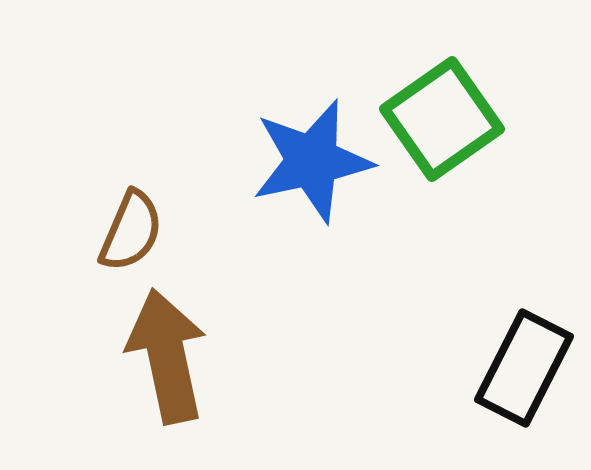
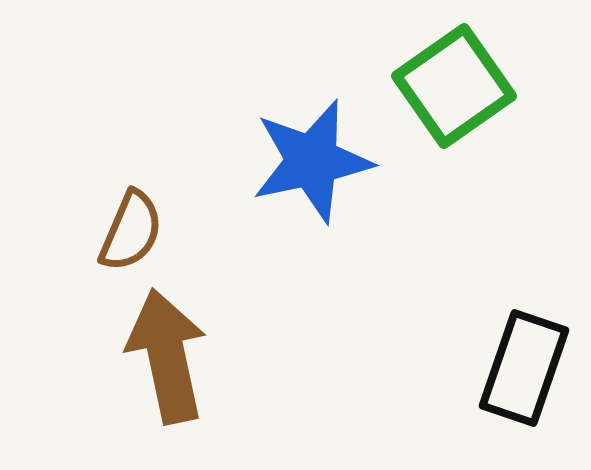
green square: moved 12 px right, 33 px up
black rectangle: rotated 8 degrees counterclockwise
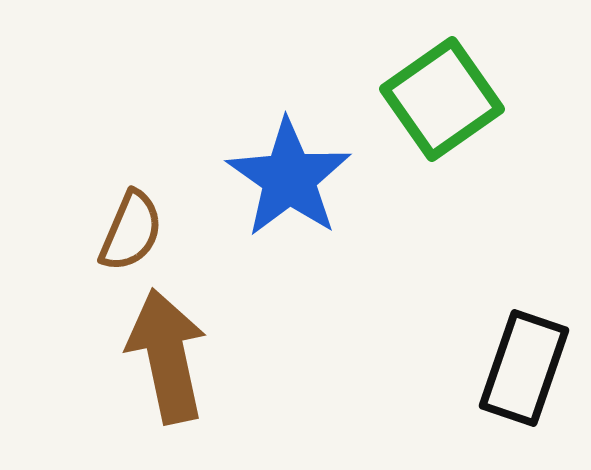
green square: moved 12 px left, 13 px down
blue star: moved 23 px left, 17 px down; rotated 25 degrees counterclockwise
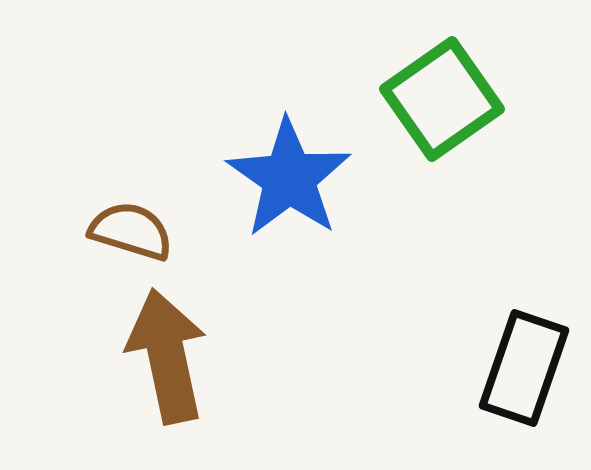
brown semicircle: rotated 96 degrees counterclockwise
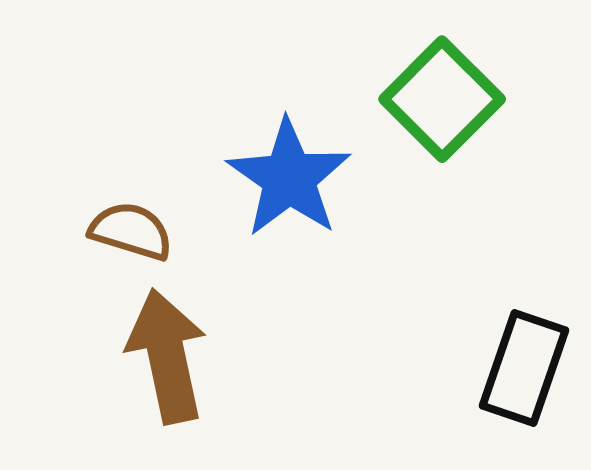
green square: rotated 10 degrees counterclockwise
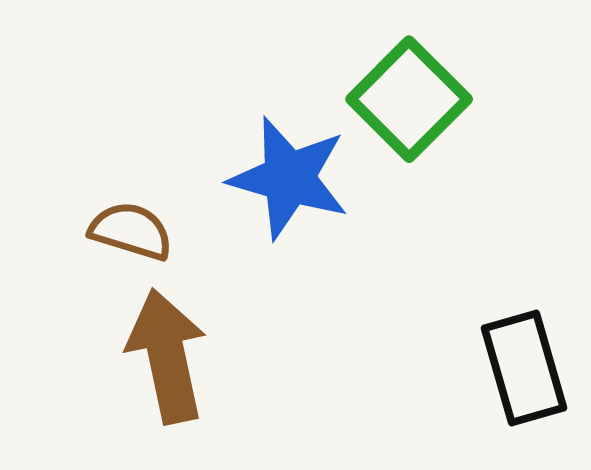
green square: moved 33 px left
blue star: rotated 19 degrees counterclockwise
black rectangle: rotated 35 degrees counterclockwise
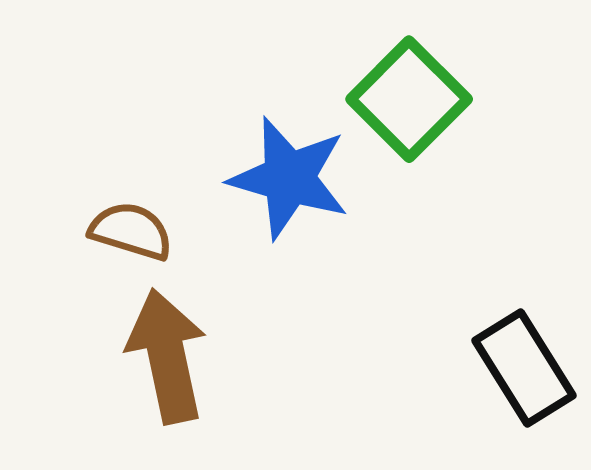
black rectangle: rotated 16 degrees counterclockwise
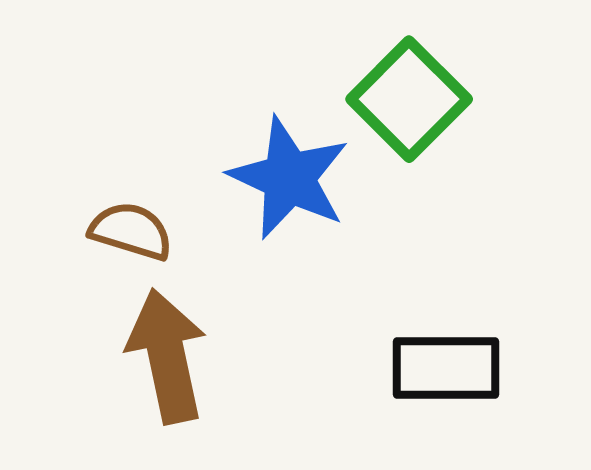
blue star: rotated 9 degrees clockwise
black rectangle: moved 78 px left; rotated 58 degrees counterclockwise
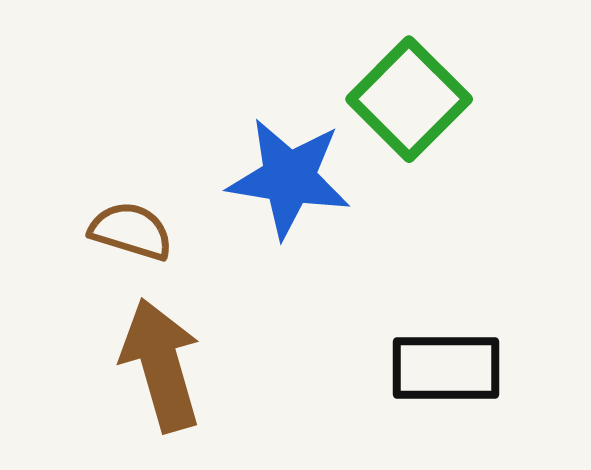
blue star: rotated 16 degrees counterclockwise
brown arrow: moved 6 px left, 9 px down; rotated 4 degrees counterclockwise
